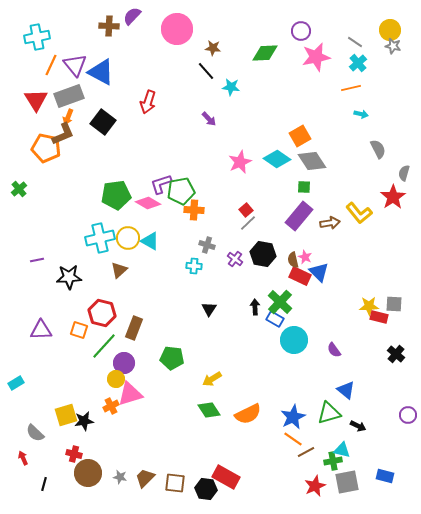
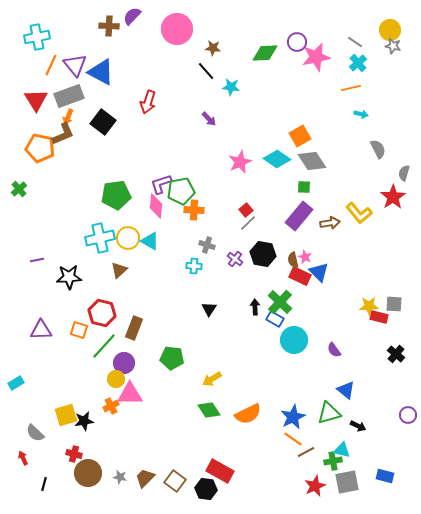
purple circle at (301, 31): moved 4 px left, 11 px down
orange pentagon at (46, 148): moved 6 px left
pink diamond at (148, 203): moved 8 px right, 3 px down; rotated 65 degrees clockwise
pink triangle at (130, 394): rotated 16 degrees clockwise
red rectangle at (226, 477): moved 6 px left, 6 px up
brown square at (175, 483): moved 2 px up; rotated 30 degrees clockwise
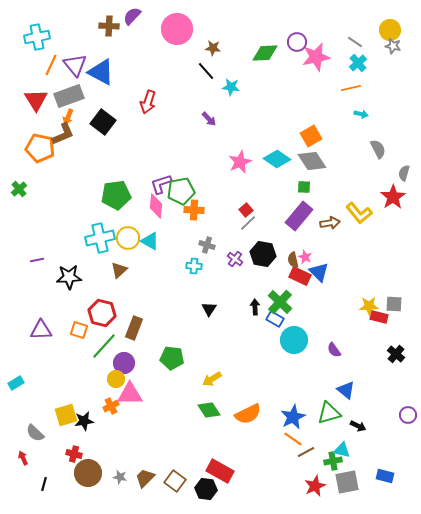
orange square at (300, 136): moved 11 px right
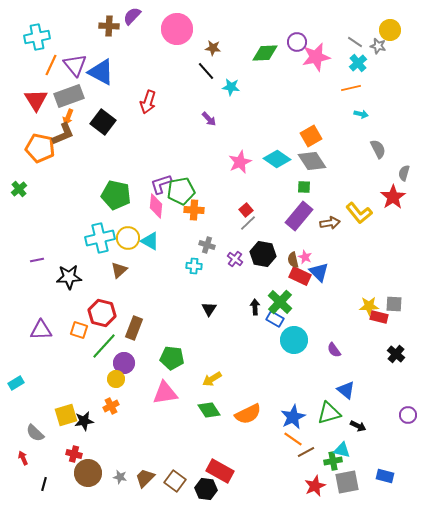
gray star at (393, 46): moved 15 px left
green pentagon at (116, 195): rotated 20 degrees clockwise
pink triangle at (130, 394): moved 35 px right, 1 px up; rotated 8 degrees counterclockwise
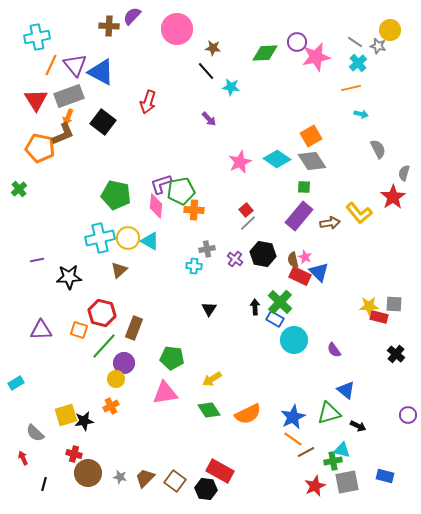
gray cross at (207, 245): moved 4 px down; rotated 28 degrees counterclockwise
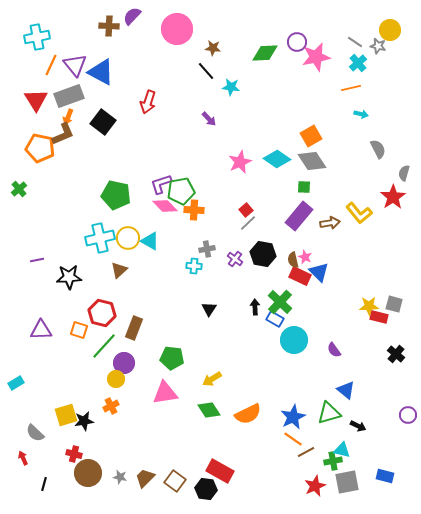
pink diamond at (156, 206): moved 9 px right; rotated 50 degrees counterclockwise
gray square at (394, 304): rotated 12 degrees clockwise
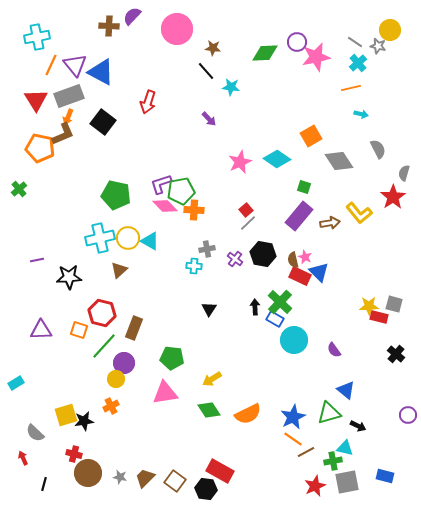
gray diamond at (312, 161): moved 27 px right
green square at (304, 187): rotated 16 degrees clockwise
cyan triangle at (342, 450): moved 3 px right, 2 px up
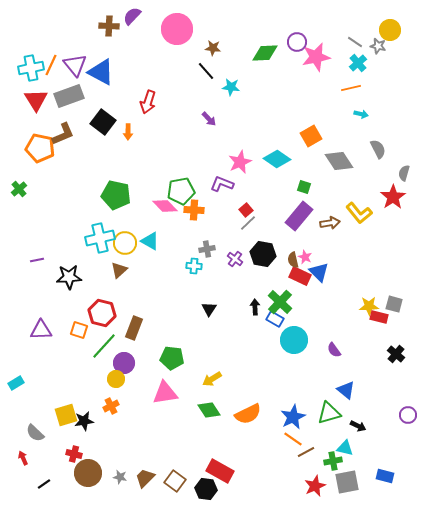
cyan cross at (37, 37): moved 6 px left, 31 px down
orange arrow at (68, 117): moved 60 px right, 15 px down; rotated 21 degrees counterclockwise
purple L-shape at (161, 184): moved 61 px right; rotated 40 degrees clockwise
yellow circle at (128, 238): moved 3 px left, 5 px down
black line at (44, 484): rotated 40 degrees clockwise
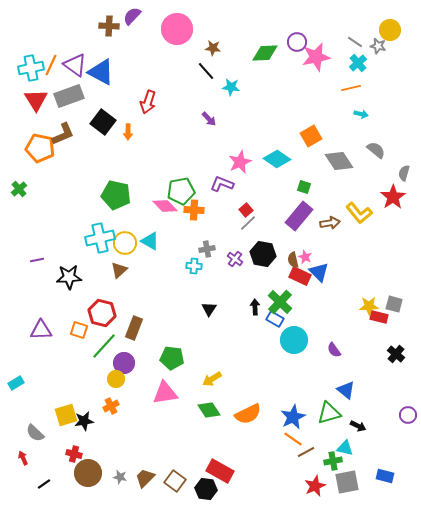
purple triangle at (75, 65): rotated 15 degrees counterclockwise
gray semicircle at (378, 149): moved 2 px left, 1 px down; rotated 24 degrees counterclockwise
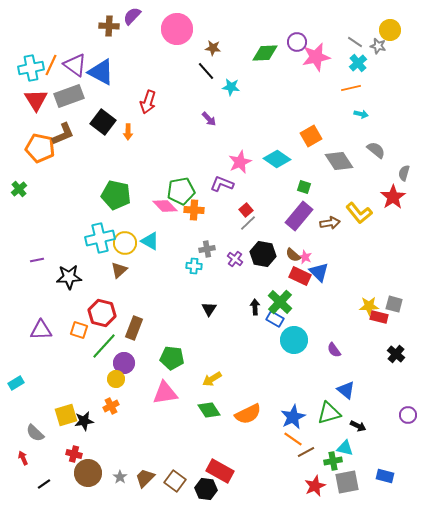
brown semicircle at (293, 260): moved 5 px up; rotated 35 degrees counterclockwise
gray star at (120, 477): rotated 24 degrees clockwise
